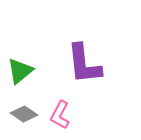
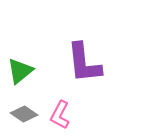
purple L-shape: moved 1 px up
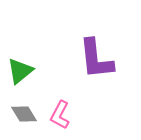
purple L-shape: moved 12 px right, 4 px up
gray diamond: rotated 24 degrees clockwise
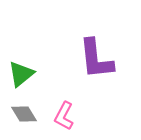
green triangle: moved 1 px right, 3 px down
pink L-shape: moved 4 px right, 1 px down
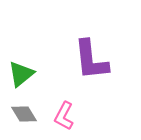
purple L-shape: moved 5 px left, 1 px down
